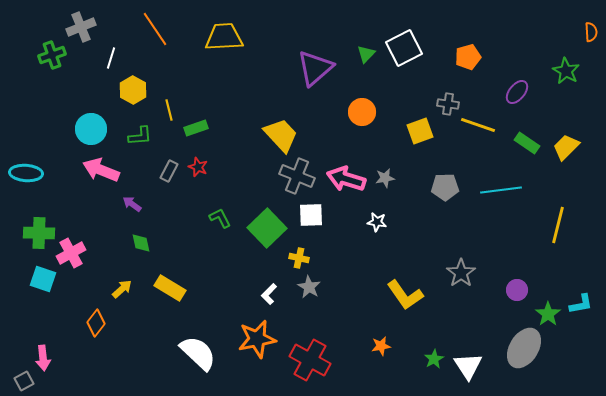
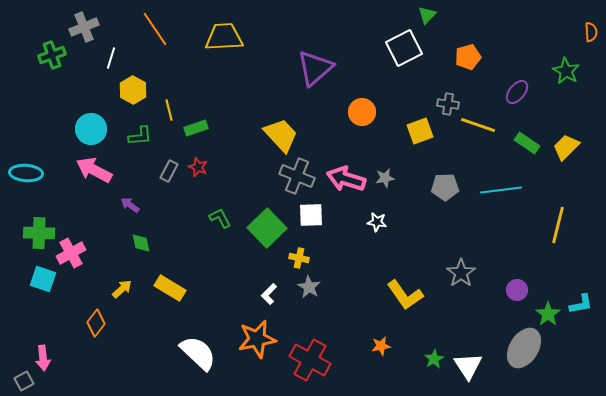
gray cross at (81, 27): moved 3 px right
green triangle at (366, 54): moved 61 px right, 39 px up
pink arrow at (101, 170): moved 7 px left; rotated 6 degrees clockwise
purple arrow at (132, 204): moved 2 px left, 1 px down
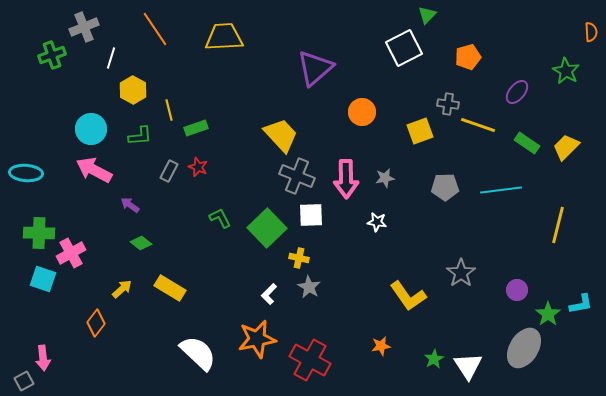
pink arrow at (346, 179): rotated 108 degrees counterclockwise
green diamond at (141, 243): rotated 40 degrees counterclockwise
yellow L-shape at (405, 295): moved 3 px right, 1 px down
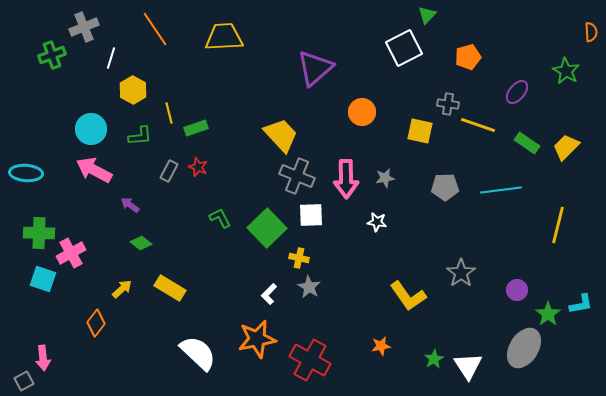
yellow line at (169, 110): moved 3 px down
yellow square at (420, 131): rotated 32 degrees clockwise
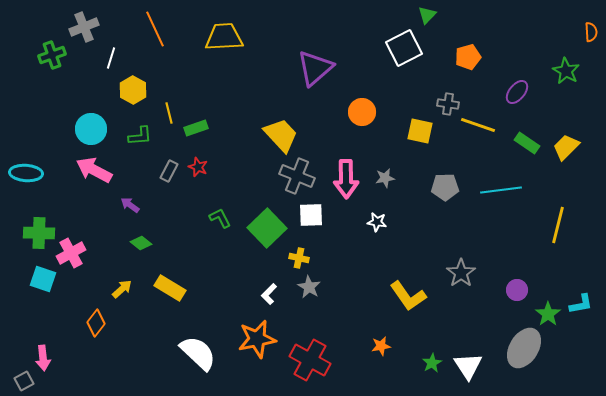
orange line at (155, 29): rotated 9 degrees clockwise
green star at (434, 359): moved 2 px left, 4 px down
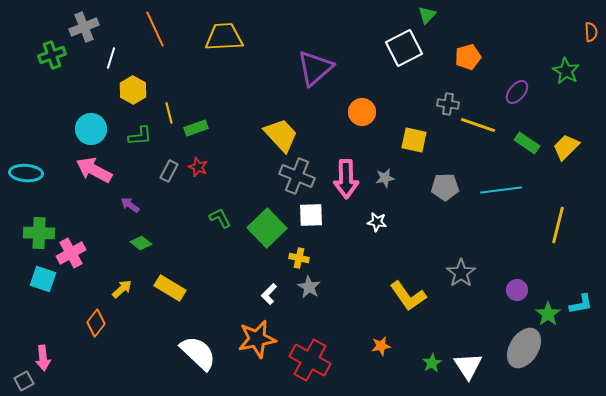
yellow square at (420, 131): moved 6 px left, 9 px down
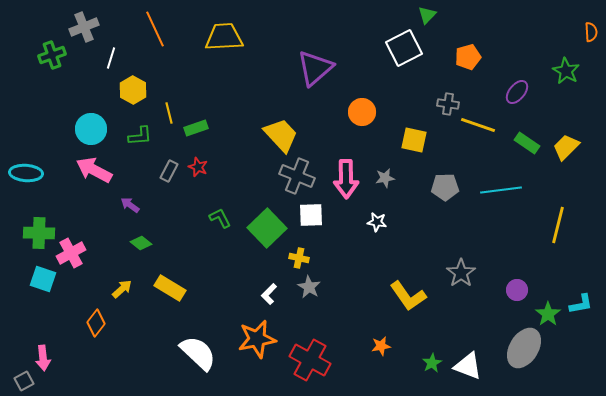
white triangle at (468, 366): rotated 36 degrees counterclockwise
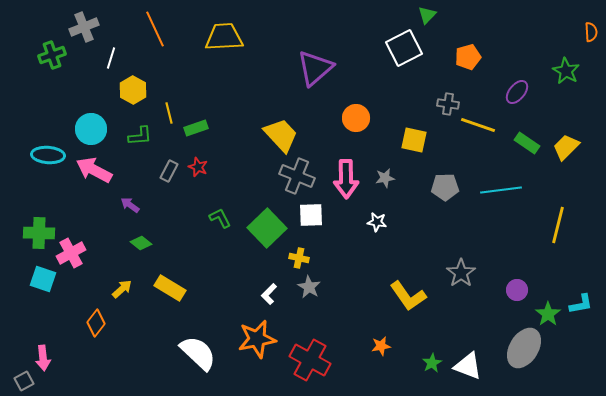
orange circle at (362, 112): moved 6 px left, 6 px down
cyan ellipse at (26, 173): moved 22 px right, 18 px up
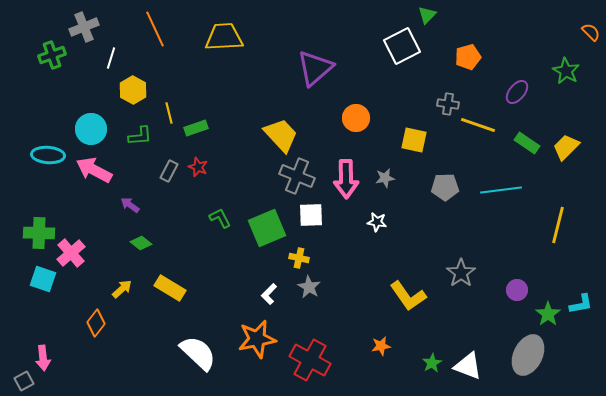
orange semicircle at (591, 32): rotated 42 degrees counterclockwise
white square at (404, 48): moved 2 px left, 2 px up
green square at (267, 228): rotated 21 degrees clockwise
pink cross at (71, 253): rotated 12 degrees counterclockwise
gray ellipse at (524, 348): moved 4 px right, 7 px down; rotated 6 degrees counterclockwise
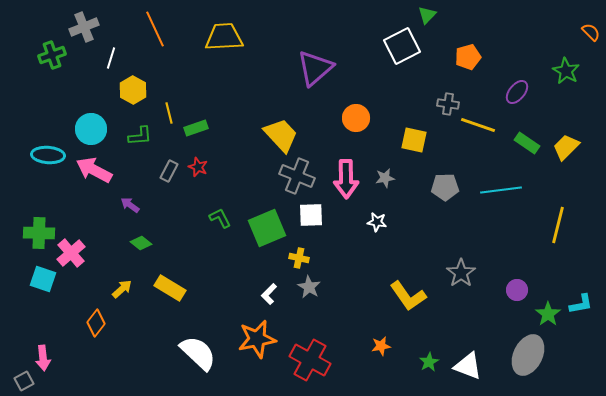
green star at (432, 363): moved 3 px left, 1 px up
